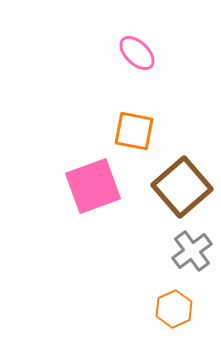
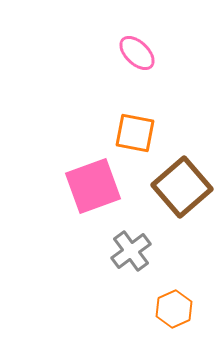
orange square: moved 1 px right, 2 px down
gray cross: moved 61 px left
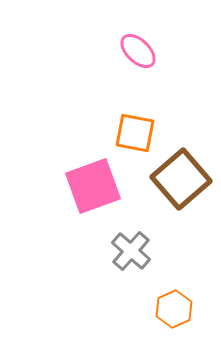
pink ellipse: moved 1 px right, 2 px up
brown square: moved 1 px left, 8 px up
gray cross: rotated 12 degrees counterclockwise
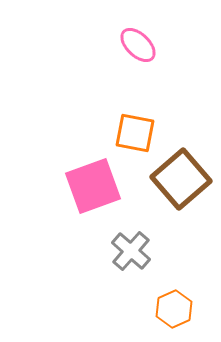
pink ellipse: moved 6 px up
